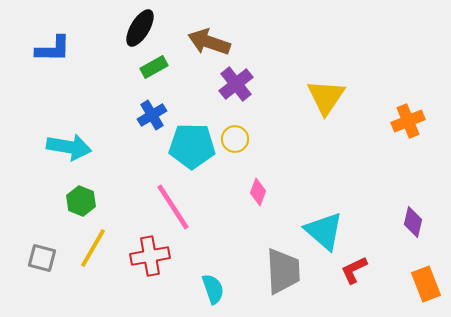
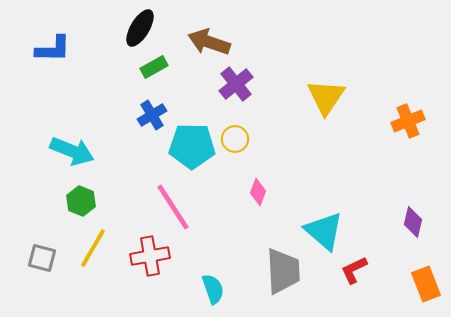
cyan arrow: moved 3 px right, 4 px down; rotated 12 degrees clockwise
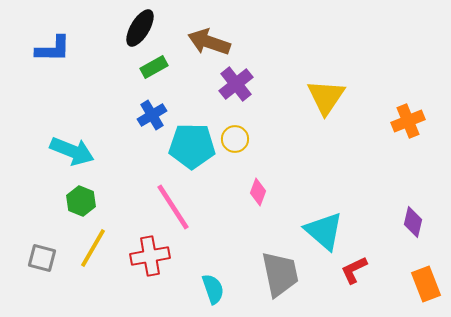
gray trapezoid: moved 3 px left, 3 px down; rotated 9 degrees counterclockwise
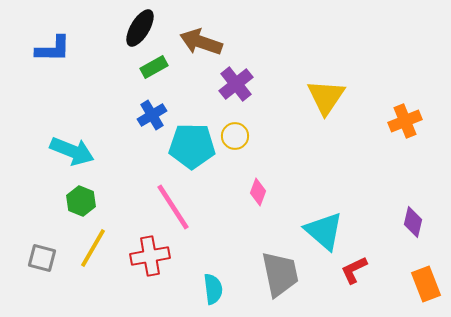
brown arrow: moved 8 px left
orange cross: moved 3 px left
yellow circle: moved 3 px up
cyan semicircle: rotated 12 degrees clockwise
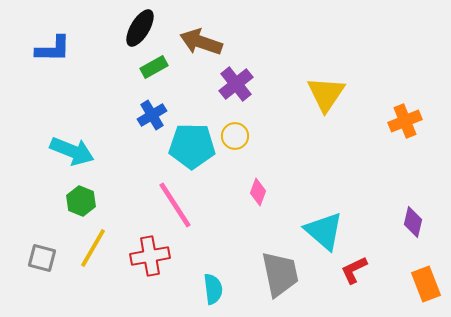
yellow triangle: moved 3 px up
pink line: moved 2 px right, 2 px up
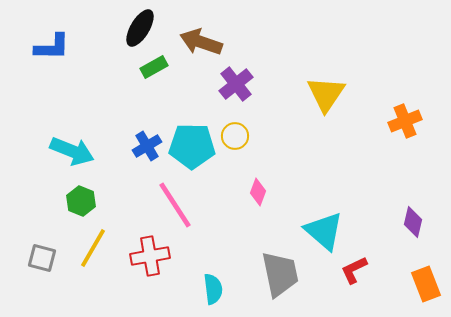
blue L-shape: moved 1 px left, 2 px up
blue cross: moved 5 px left, 31 px down
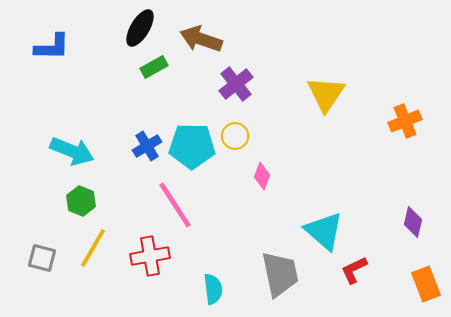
brown arrow: moved 3 px up
pink diamond: moved 4 px right, 16 px up
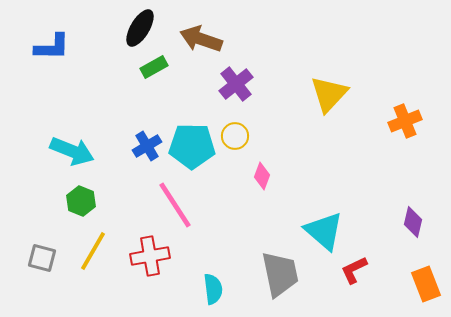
yellow triangle: moved 3 px right; rotated 9 degrees clockwise
yellow line: moved 3 px down
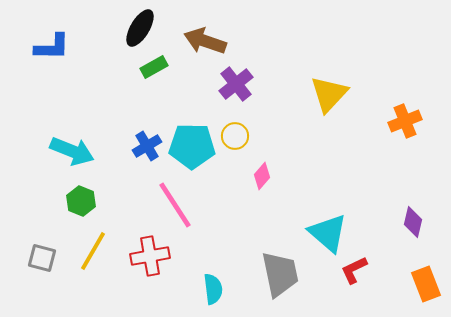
brown arrow: moved 4 px right, 2 px down
pink diamond: rotated 20 degrees clockwise
cyan triangle: moved 4 px right, 2 px down
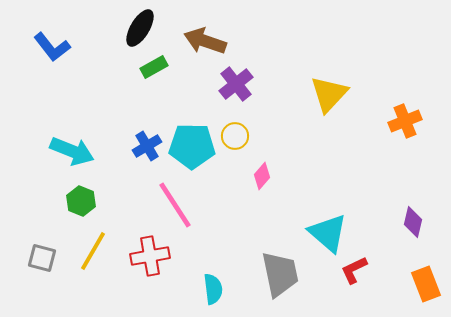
blue L-shape: rotated 51 degrees clockwise
